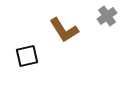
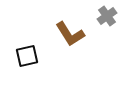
brown L-shape: moved 6 px right, 4 px down
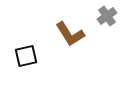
black square: moved 1 px left
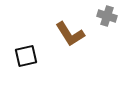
gray cross: rotated 36 degrees counterclockwise
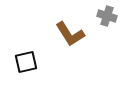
black square: moved 6 px down
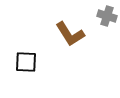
black square: rotated 15 degrees clockwise
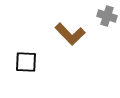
brown L-shape: rotated 12 degrees counterclockwise
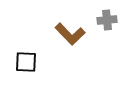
gray cross: moved 4 px down; rotated 24 degrees counterclockwise
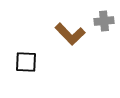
gray cross: moved 3 px left, 1 px down
